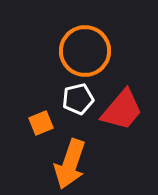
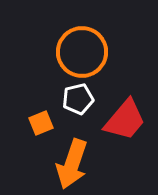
orange circle: moved 3 px left, 1 px down
red trapezoid: moved 3 px right, 10 px down
orange arrow: moved 2 px right
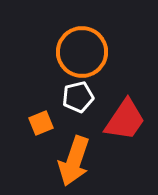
white pentagon: moved 2 px up
red trapezoid: rotated 6 degrees counterclockwise
orange arrow: moved 2 px right, 3 px up
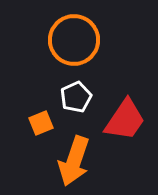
orange circle: moved 8 px left, 12 px up
white pentagon: moved 2 px left; rotated 12 degrees counterclockwise
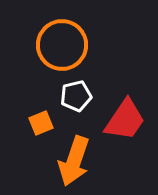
orange circle: moved 12 px left, 5 px down
white pentagon: moved 1 px up; rotated 12 degrees clockwise
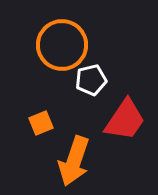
white pentagon: moved 15 px right, 16 px up
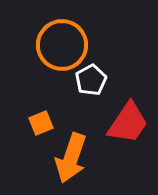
white pentagon: rotated 16 degrees counterclockwise
red trapezoid: moved 3 px right, 3 px down
orange arrow: moved 3 px left, 3 px up
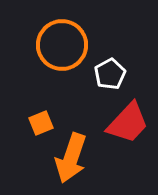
white pentagon: moved 19 px right, 6 px up
red trapezoid: rotated 9 degrees clockwise
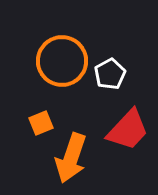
orange circle: moved 16 px down
red trapezoid: moved 7 px down
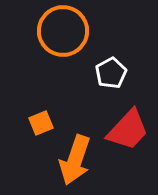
orange circle: moved 1 px right, 30 px up
white pentagon: moved 1 px right, 1 px up
orange arrow: moved 4 px right, 2 px down
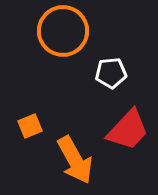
white pentagon: rotated 24 degrees clockwise
orange square: moved 11 px left, 3 px down
orange arrow: rotated 48 degrees counterclockwise
